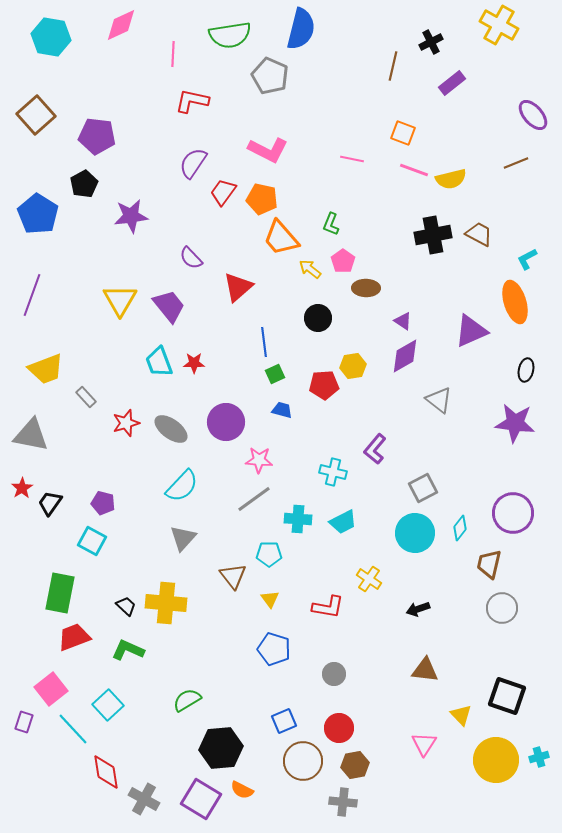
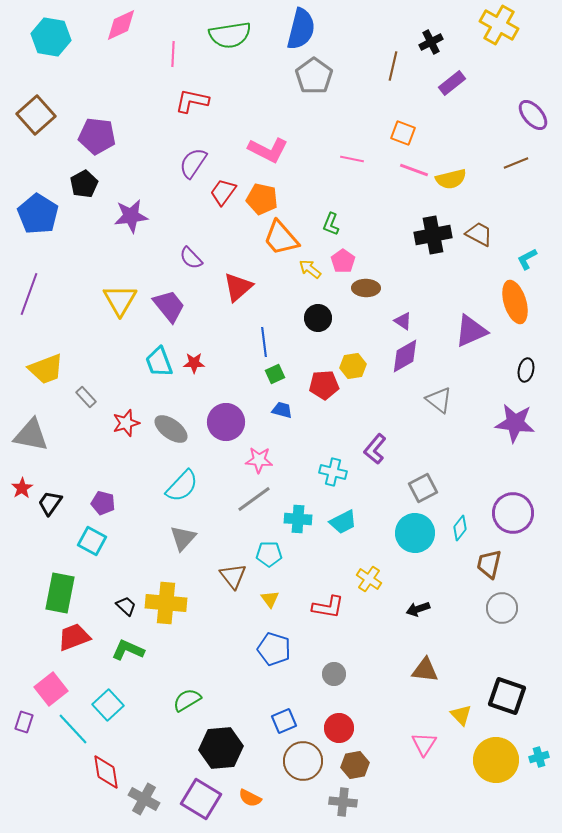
gray pentagon at (270, 76): moved 44 px right; rotated 12 degrees clockwise
purple line at (32, 295): moved 3 px left, 1 px up
orange semicircle at (242, 790): moved 8 px right, 8 px down
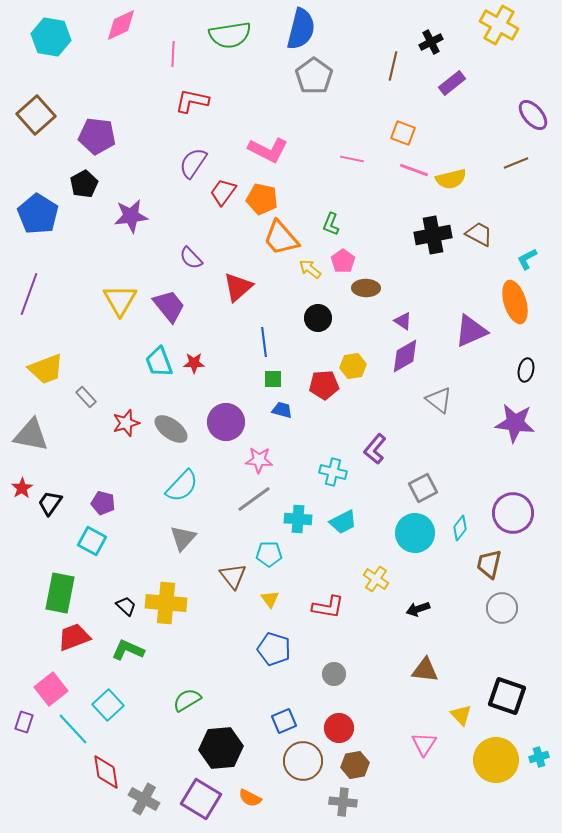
green square at (275, 374): moved 2 px left, 5 px down; rotated 24 degrees clockwise
yellow cross at (369, 579): moved 7 px right
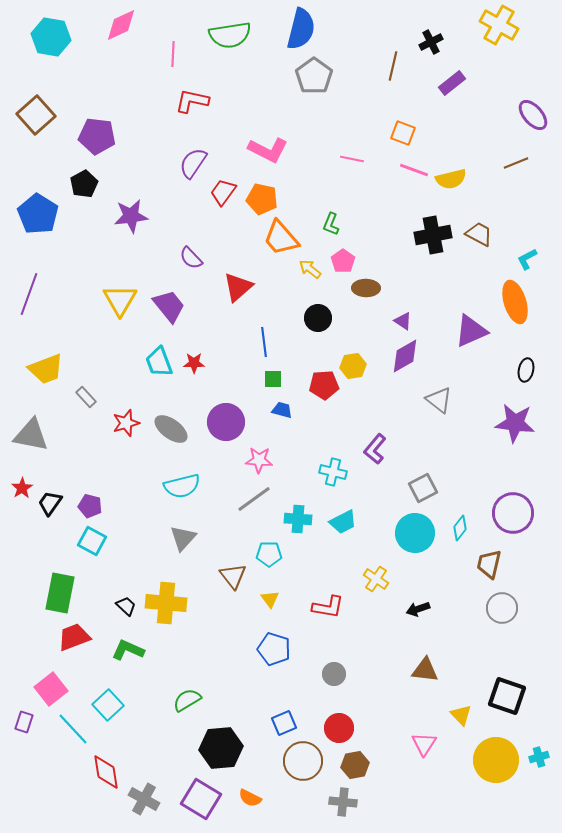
cyan semicircle at (182, 486): rotated 33 degrees clockwise
purple pentagon at (103, 503): moved 13 px left, 3 px down
blue square at (284, 721): moved 2 px down
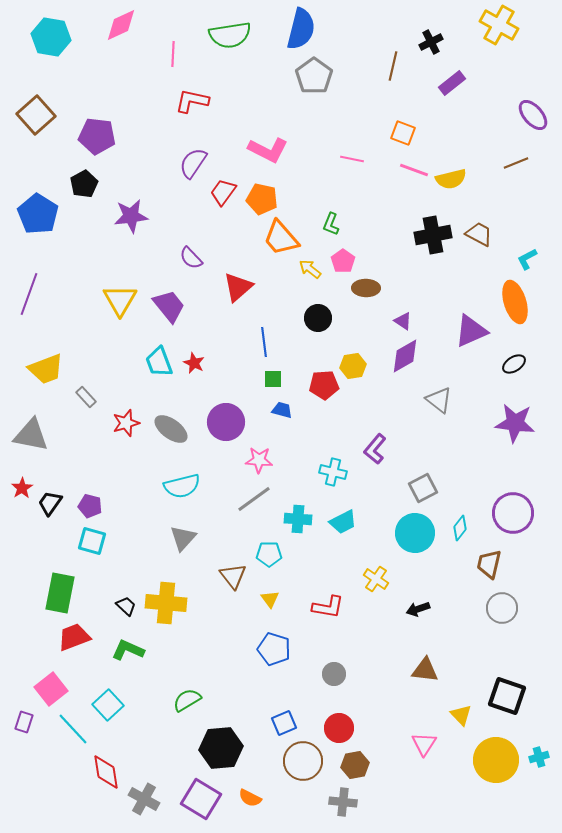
red star at (194, 363): rotated 25 degrees clockwise
black ellipse at (526, 370): moved 12 px left, 6 px up; rotated 45 degrees clockwise
cyan square at (92, 541): rotated 12 degrees counterclockwise
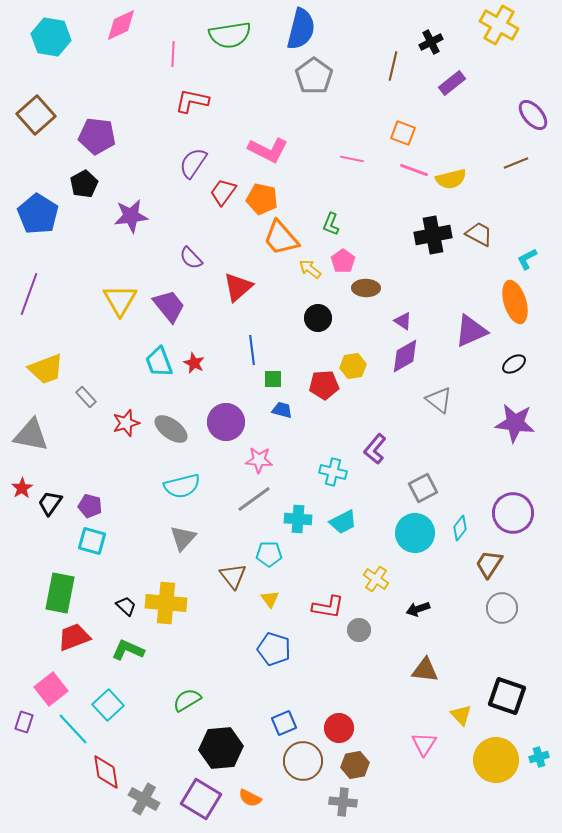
blue line at (264, 342): moved 12 px left, 8 px down
brown trapezoid at (489, 564): rotated 20 degrees clockwise
gray circle at (334, 674): moved 25 px right, 44 px up
